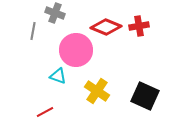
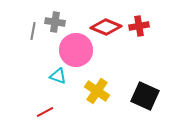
gray cross: moved 9 px down; rotated 12 degrees counterclockwise
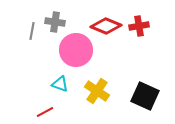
red diamond: moved 1 px up
gray line: moved 1 px left
cyan triangle: moved 2 px right, 8 px down
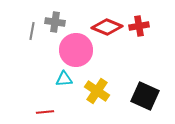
red diamond: moved 1 px right, 1 px down
cyan triangle: moved 4 px right, 5 px up; rotated 24 degrees counterclockwise
red line: rotated 24 degrees clockwise
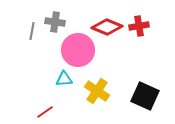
pink circle: moved 2 px right
red line: rotated 30 degrees counterclockwise
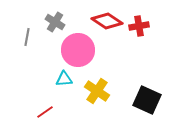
gray cross: rotated 24 degrees clockwise
red diamond: moved 6 px up; rotated 12 degrees clockwise
gray line: moved 5 px left, 6 px down
black square: moved 2 px right, 4 px down
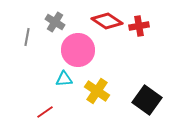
black square: rotated 12 degrees clockwise
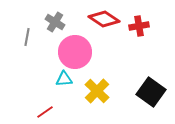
red diamond: moved 3 px left, 2 px up
pink circle: moved 3 px left, 2 px down
yellow cross: rotated 10 degrees clockwise
black square: moved 4 px right, 8 px up
